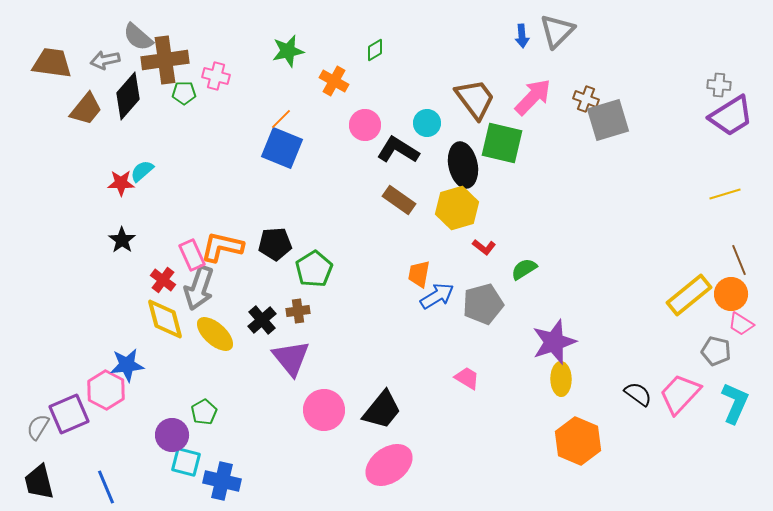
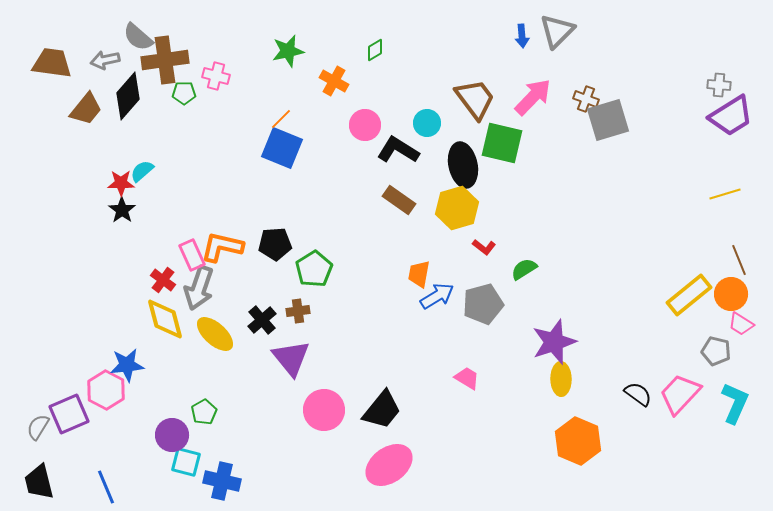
black star at (122, 240): moved 30 px up
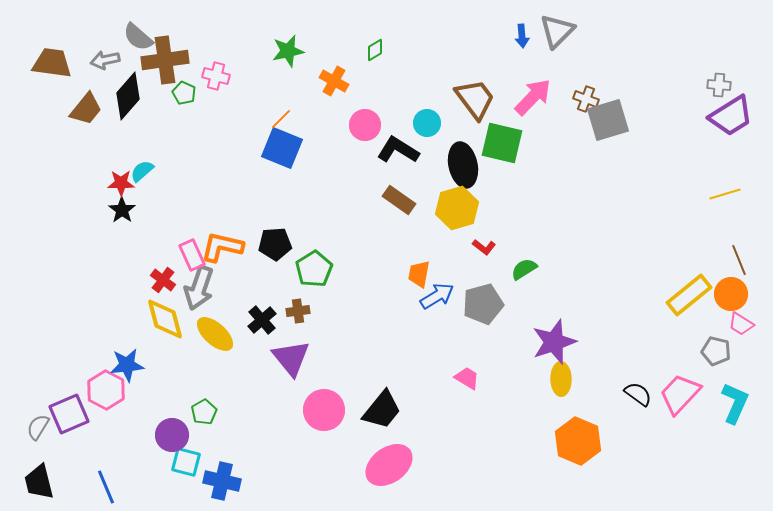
green pentagon at (184, 93): rotated 25 degrees clockwise
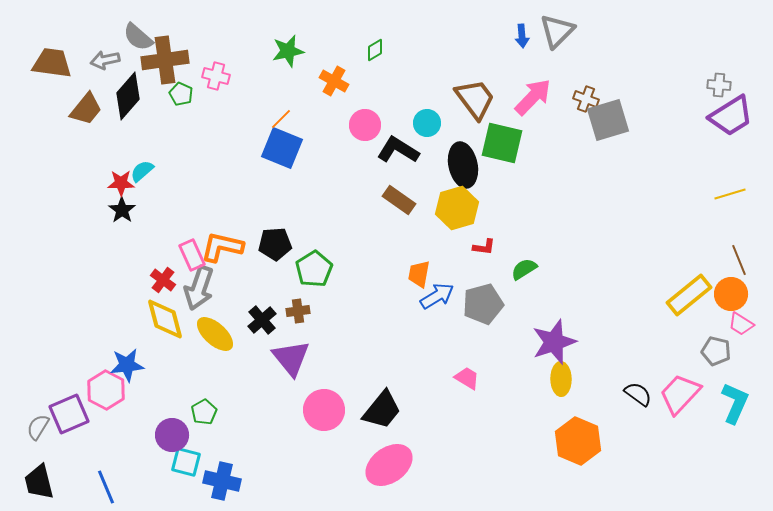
green pentagon at (184, 93): moved 3 px left, 1 px down
yellow line at (725, 194): moved 5 px right
red L-shape at (484, 247): rotated 30 degrees counterclockwise
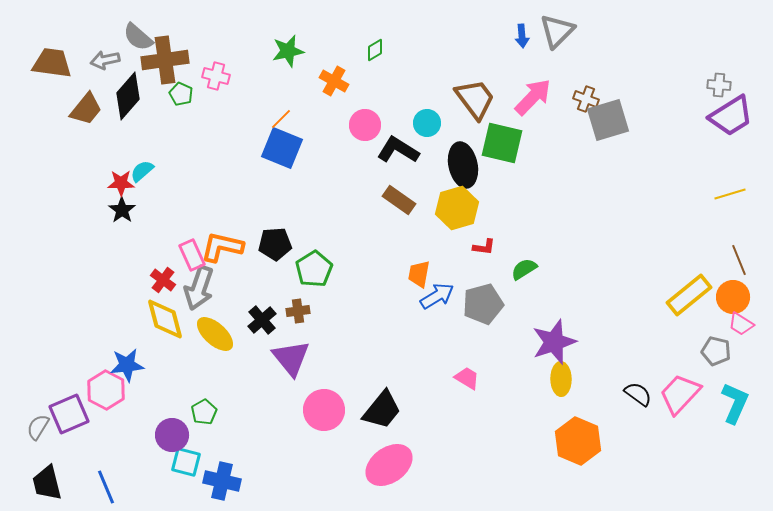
orange circle at (731, 294): moved 2 px right, 3 px down
black trapezoid at (39, 482): moved 8 px right, 1 px down
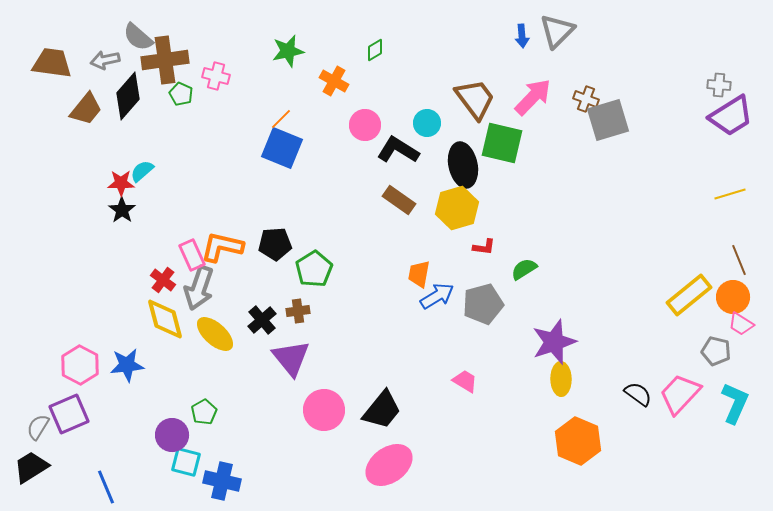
pink trapezoid at (467, 378): moved 2 px left, 3 px down
pink hexagon at (106, 390): moved 26 px left, 25 px up
black trapezoid at (47, 483): moved 16 px left, 16 px up; rotated 72 degrees clockwise
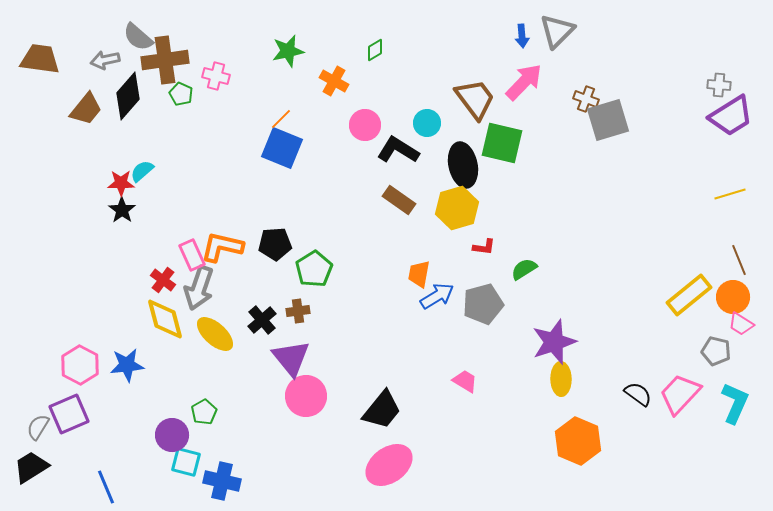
brown trapezoid at (52, 63): moved 12 px left, 4 px up
pink arrow at (533, 97): moved 9 px left, 15 px up
pink circle at (324, 410): moved 18 px left, 14 px up
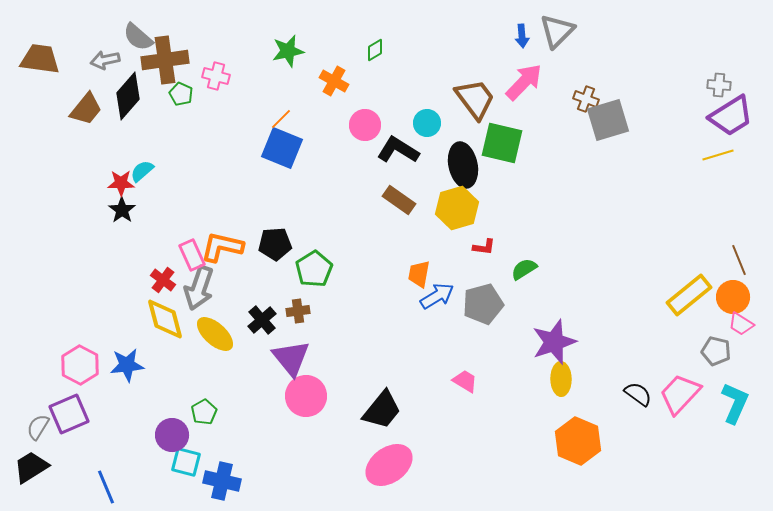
yellow line at (730, 194): moved 12 px left, 39 px up
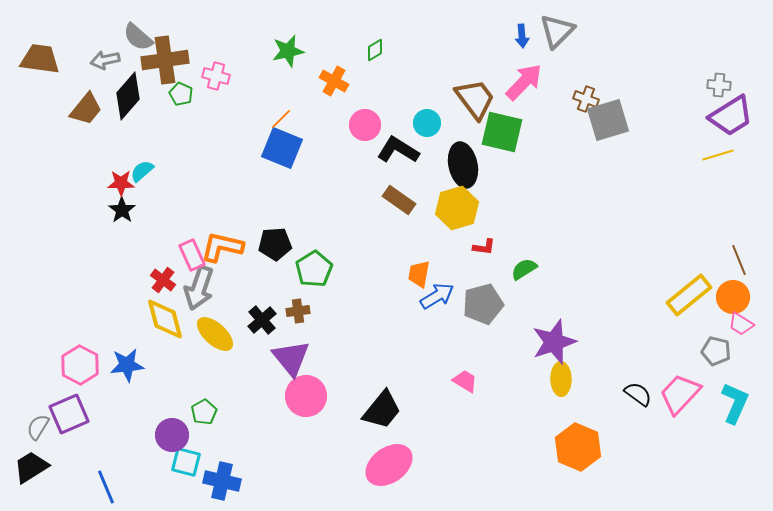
green square at (502, 143): moved 11 px up
orange hexagon at (578, 441): moved 6 px down
